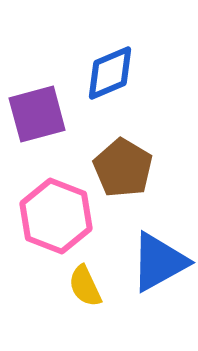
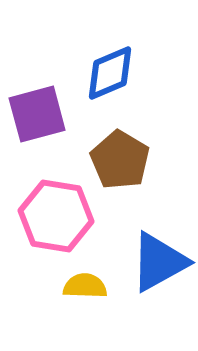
brown pentagon: moved 3 px left, 8 px up
pink hexagon: rotated 12 degrees counterclockwise
yellow semicircle: rotated 117 degrees clockwise
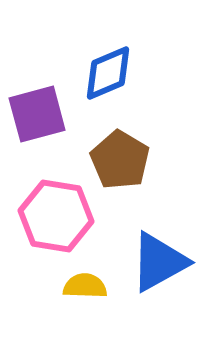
blue diamond: moved 2 px left
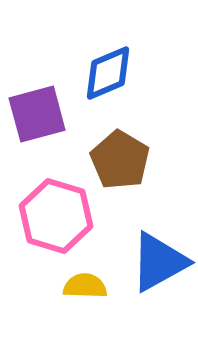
pink hexagon: rotated 8 degrees clockwise
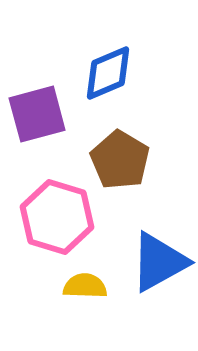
pink hexagon: moved 1 px right, 1 px down
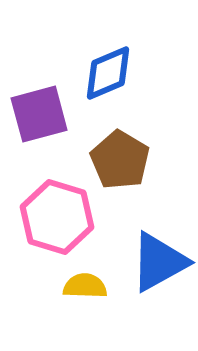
purple square: moved 2 px right
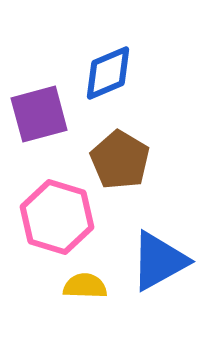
blue triangle: moved 1 px up
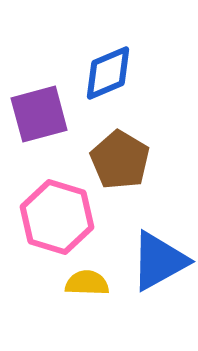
yellow semicircle: moved 2 px right, 3 px up
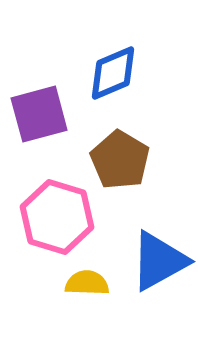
blue diamond: moved 5 px right
